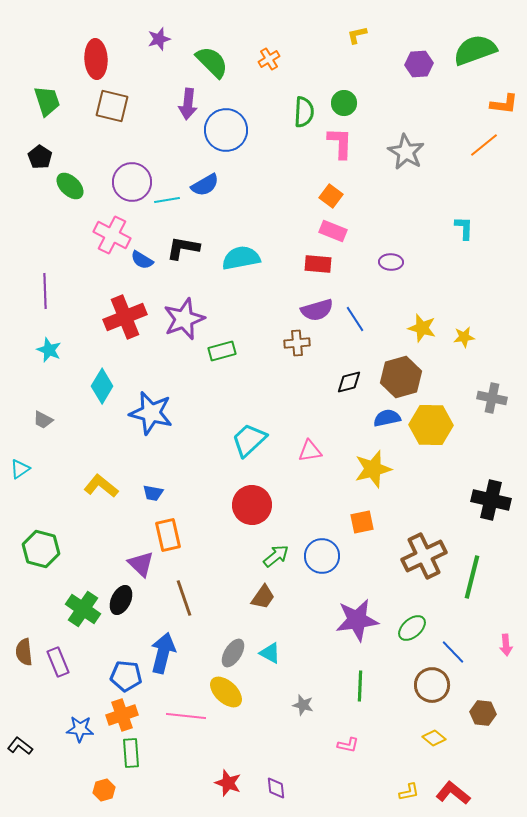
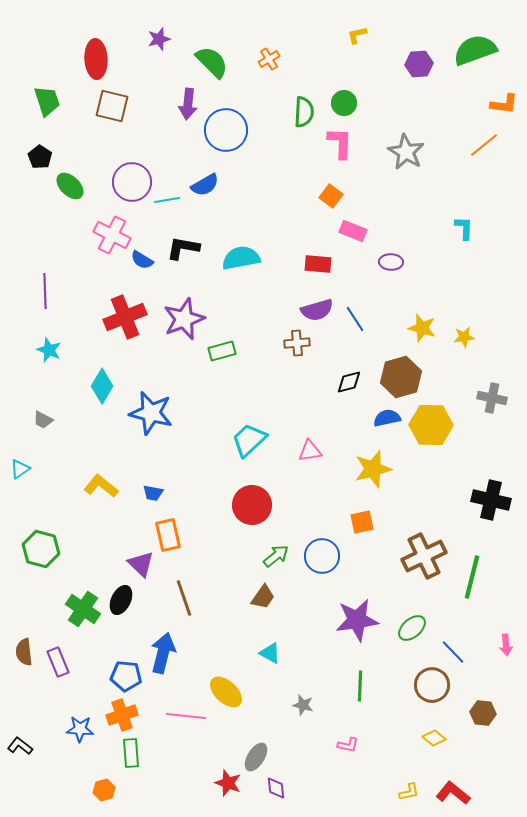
pink rectangle at (333, 231): moved 20 px right
gray ellipse at (233, 653): moved 23 px right, 104 px down
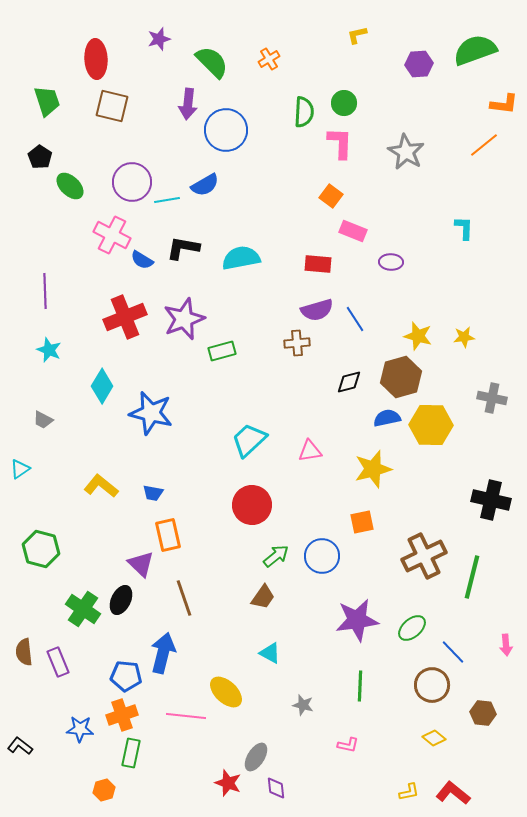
yellow star at (422, 328): moved 4 px left, 8 px down
green rectangle at (131, 753): rotated 16 degrees clockwise
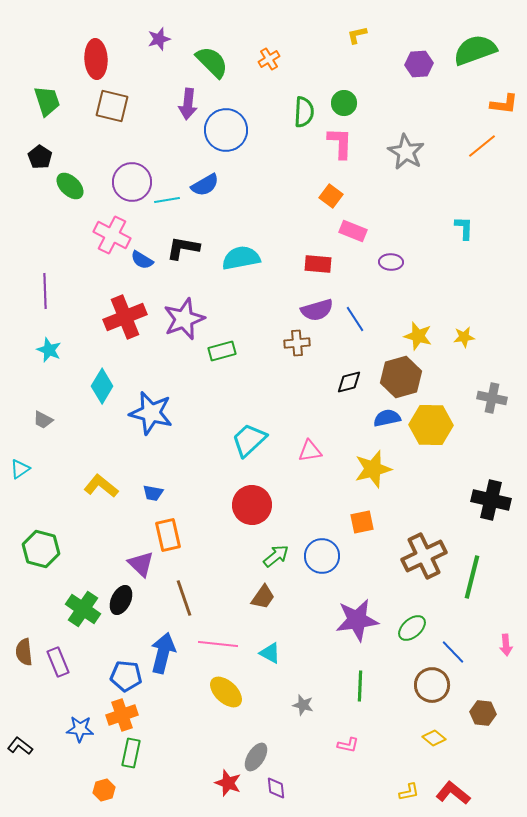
orange line at (484, 145): moved 2 px left, 1 px down
pink line at (186, 716): moved 32 px right, 72 px up
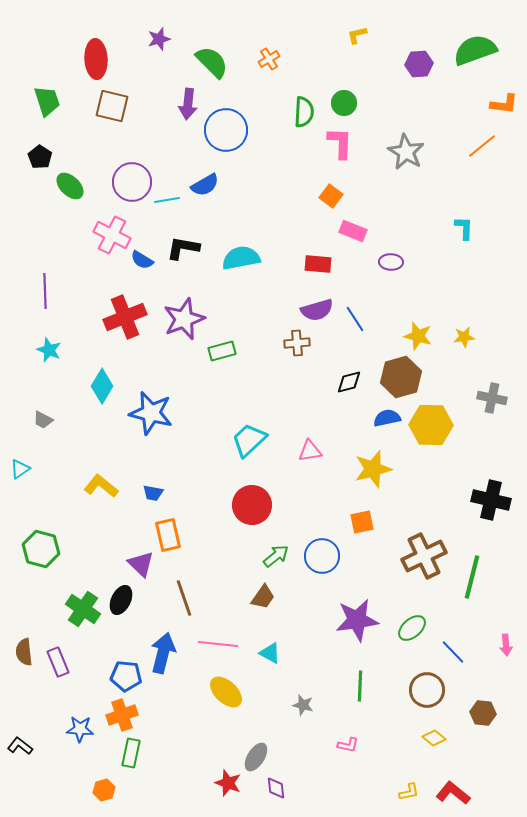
brown circle at (432, 685): moved 5 px left, 5 px down
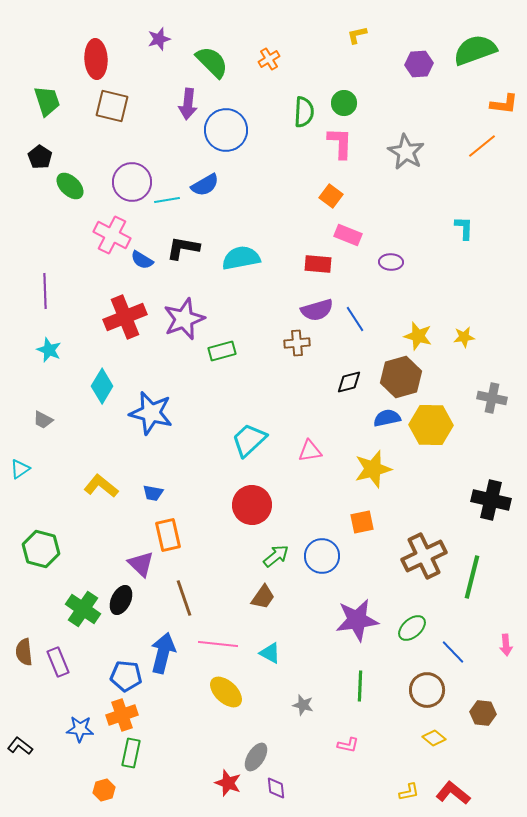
pink rectangle at (353, 231): moved 5 px left, 4 px down
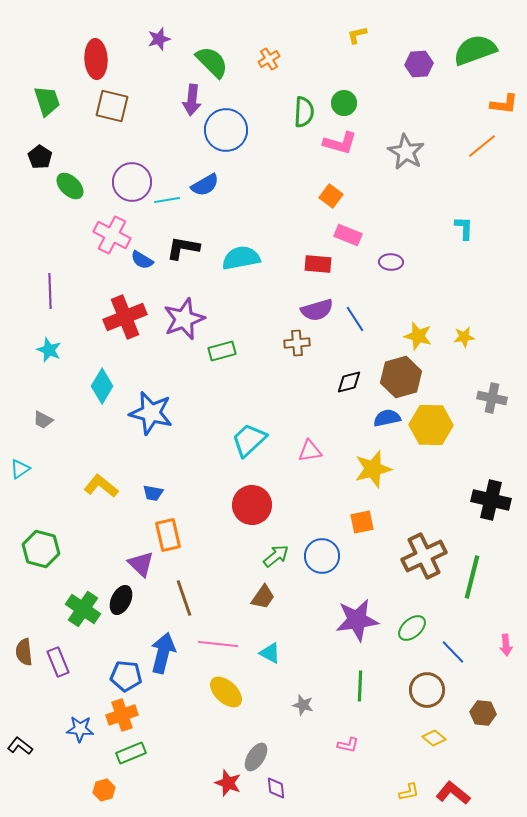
purple arrow at (188, 104): moved 4 px right, 4 px up
pink L-shape at (340, 143): rotated 104 degrees clockwise
purple line at (45, 291): moved 5 px right
green rectangle at (131, 753): rotated 56 degrees clockwise
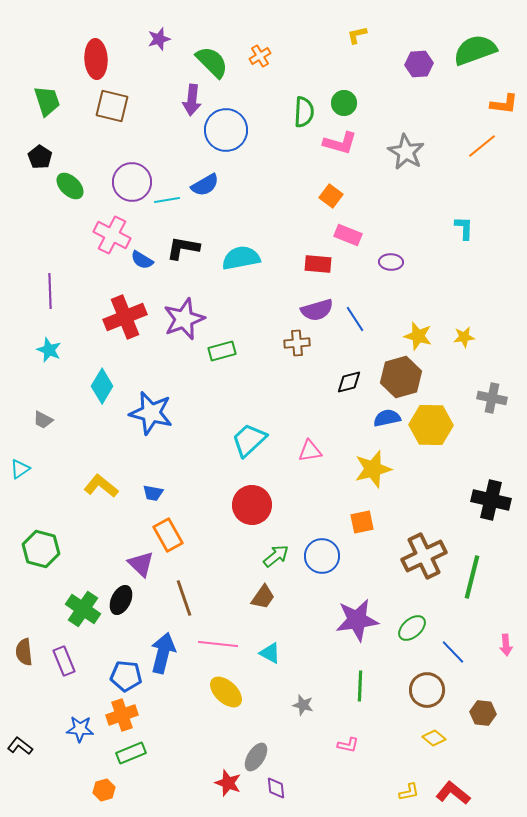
orange cross at (269, 59): moved 9 px left, 3 px up
orange rectangle at (168, 535): rotated 16 degrees counterclockwise
purple rectangle at (58, 662): moved 6 px right, 1 px up
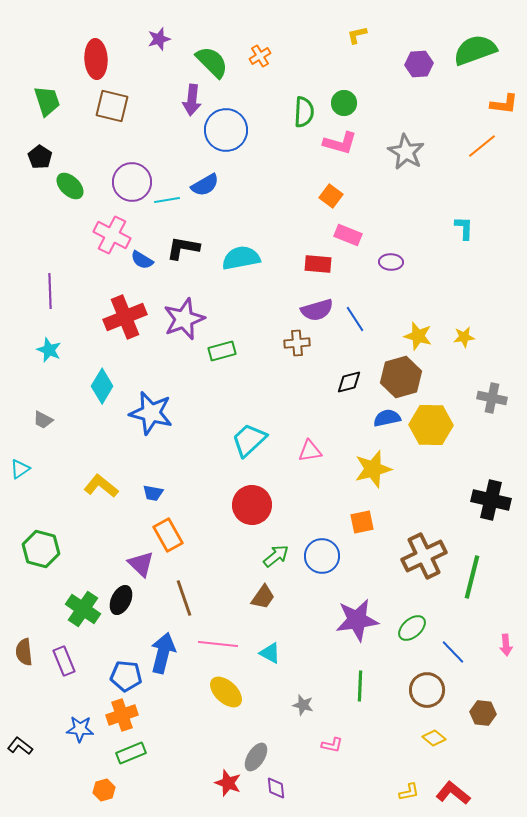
pink L-shape at (348, 745): moved 16 px left
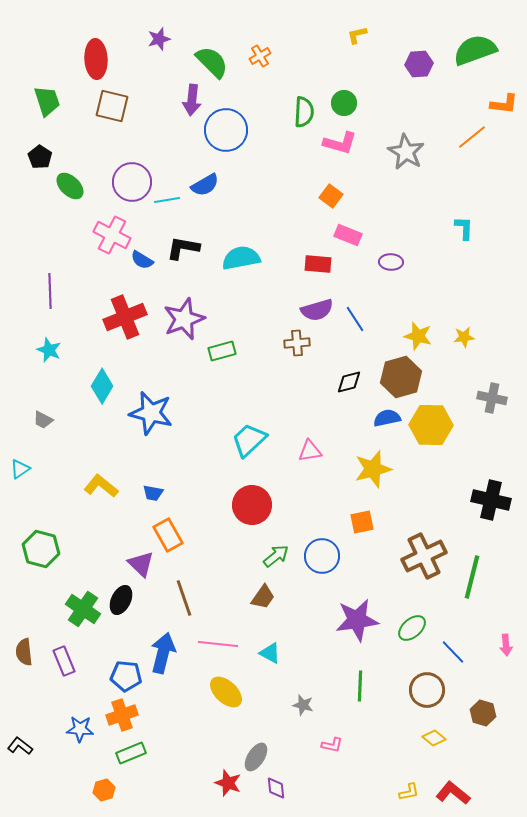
orange line at (482, 146): moved 10 px left, 9 px up
brown hexagon at (483, 713): rotated 10 degrees clockwise
